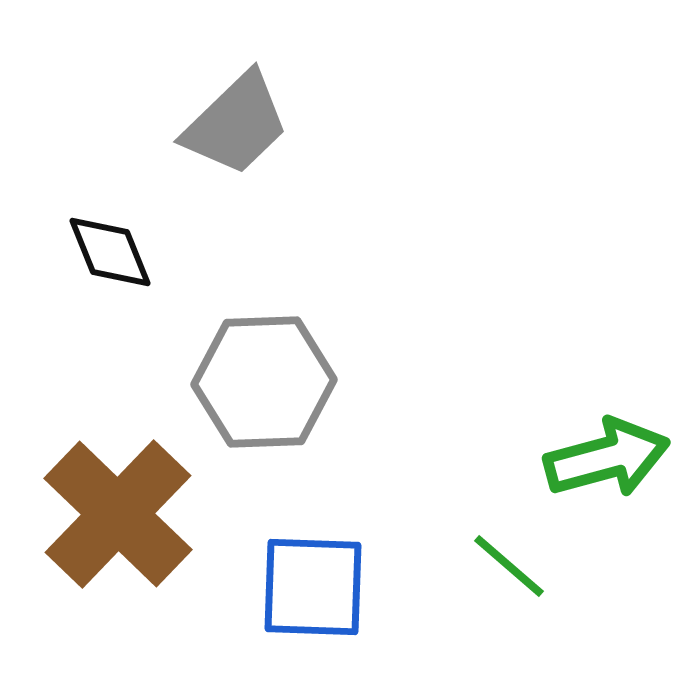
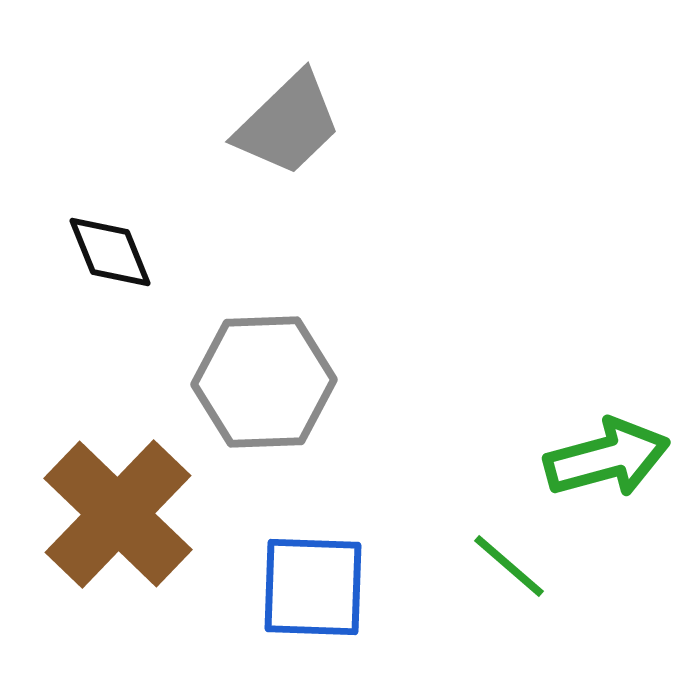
gray trapezoid: moved 52 px right
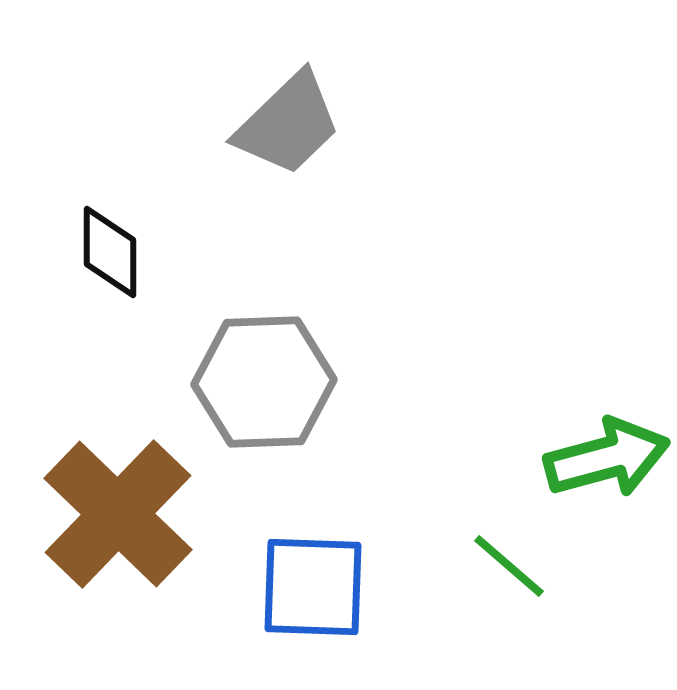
black diamond: rotated 22 degrees clockwise
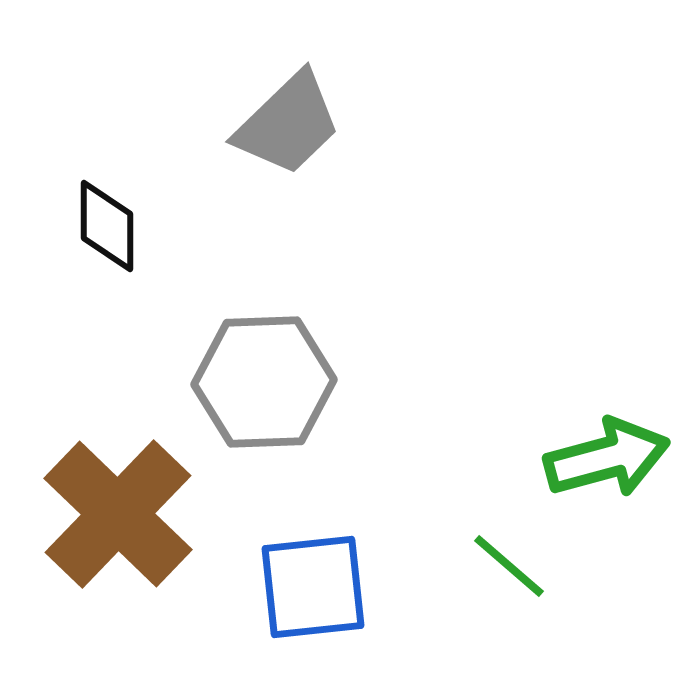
black diamond: moved 3 px left, 26 px up
blue square: rotated 8 degrees counterclockwise
